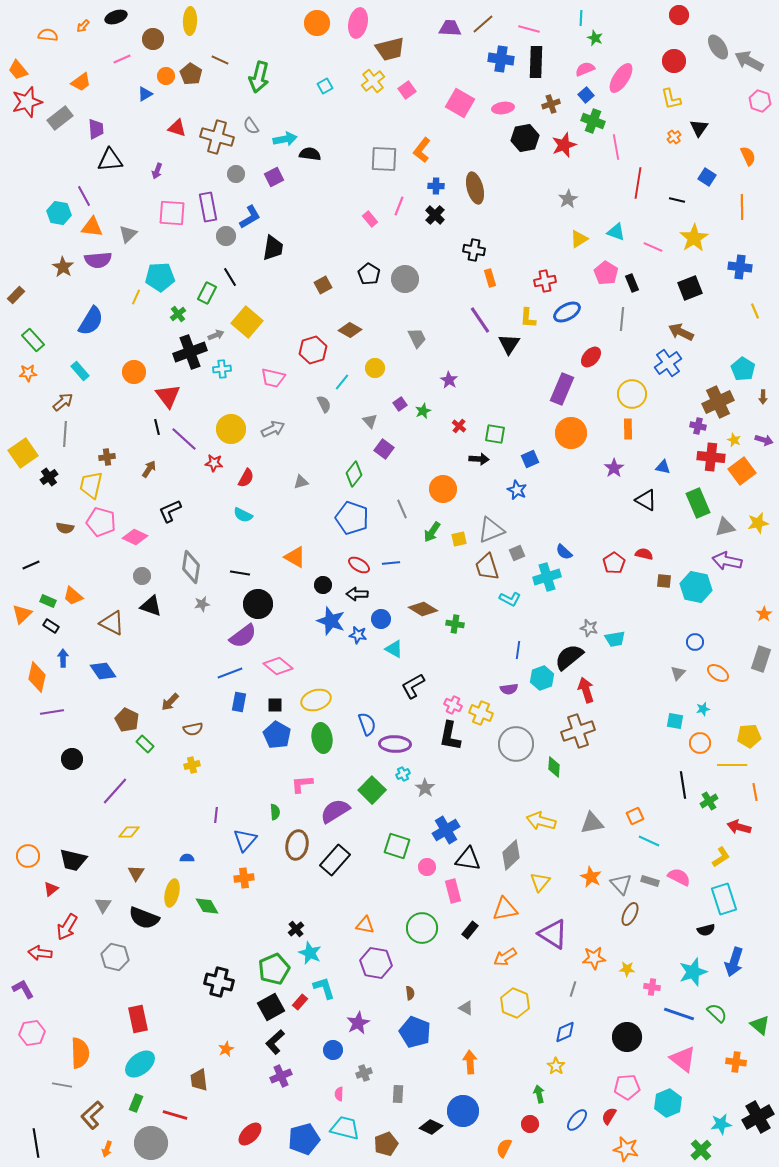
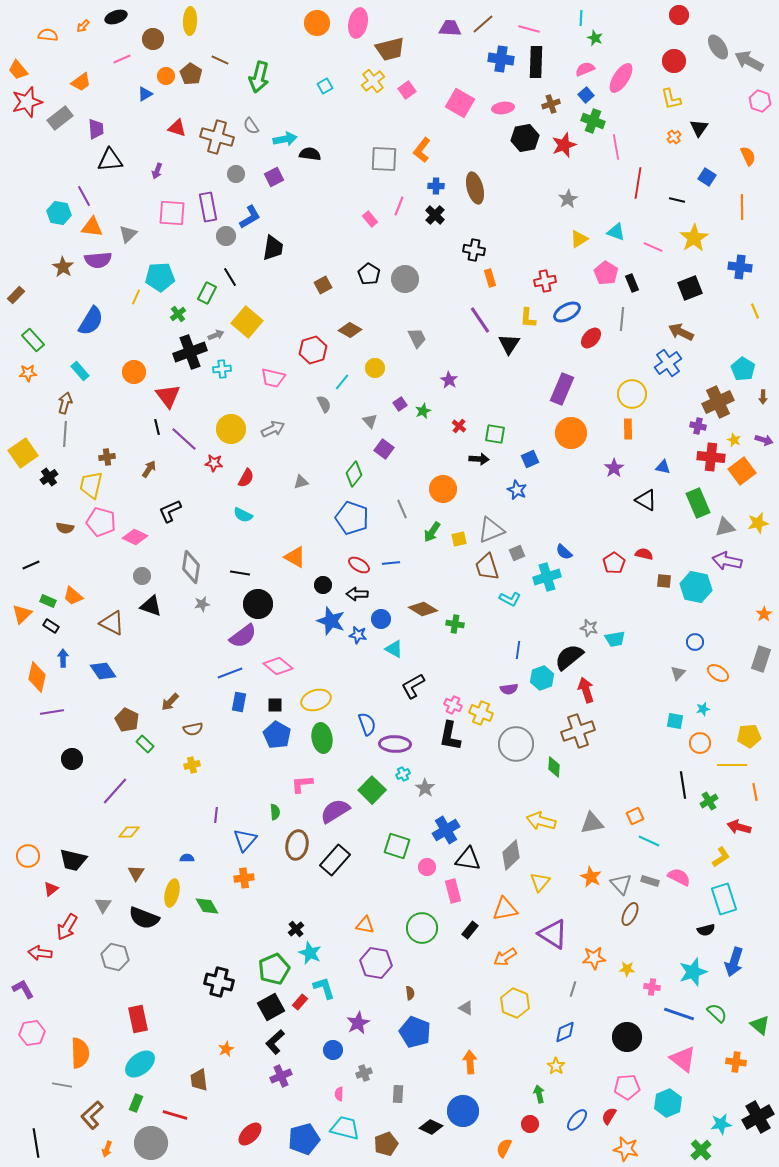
red ellipse at (591, 357): moved 19 px up
brown arrow at (63, 402): moved 2 px right, 1 px down; rotated 35 degrees counterclockwise
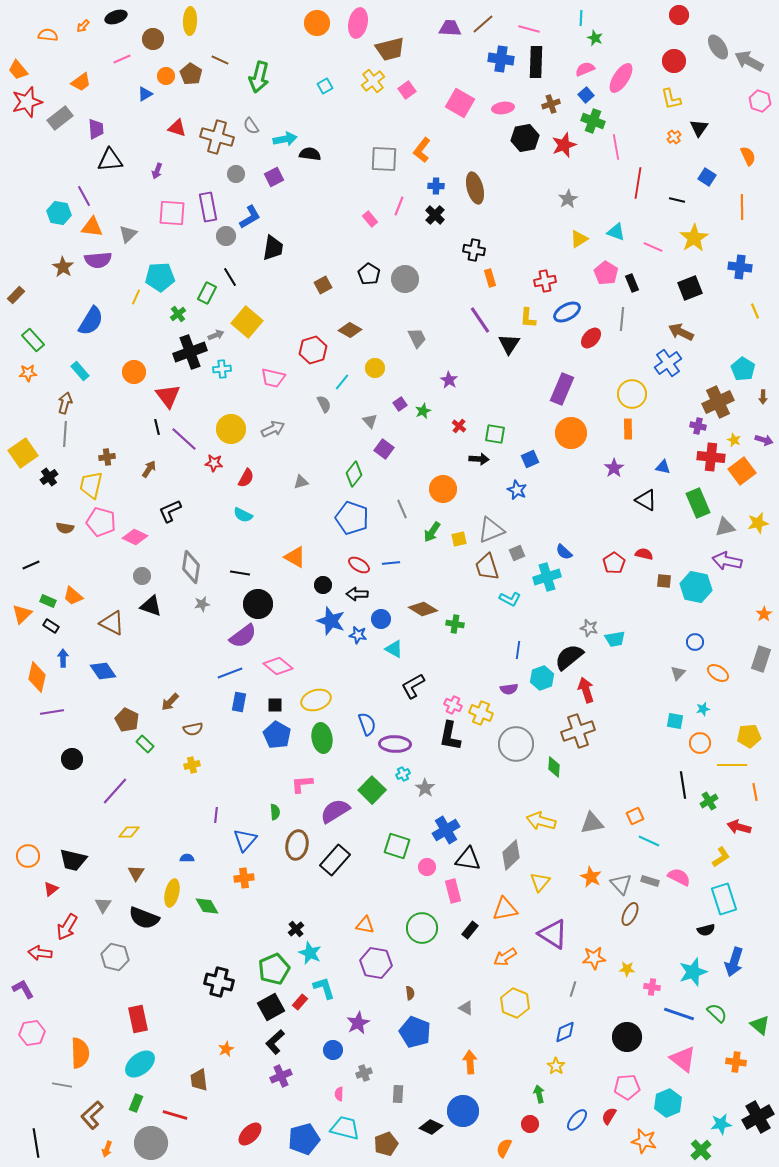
orange star at (626, 1149): moved 18 px right, 8 px up
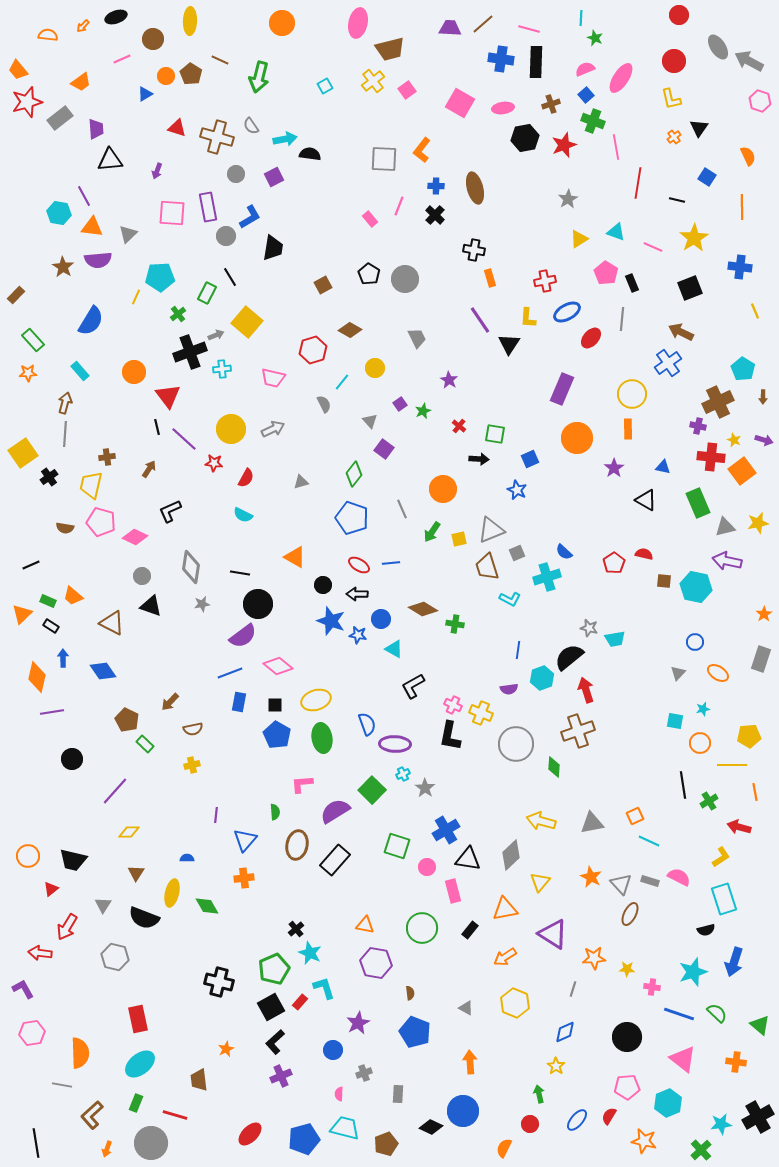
orange circle at (317, 23): moved 35 px left
orange circle at (571, 433): moved 6 px right, 5 px down
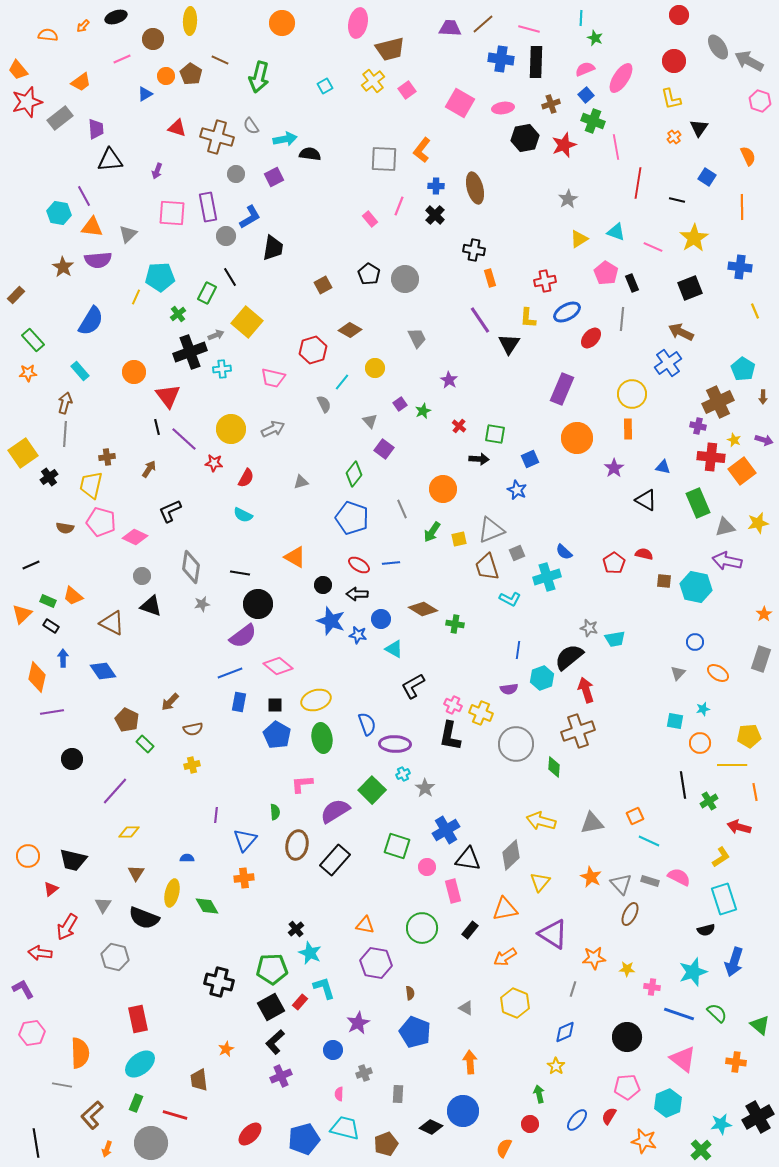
green pentagon at (274, 969): moved 2 px left; rotated 20 degrees clockwise
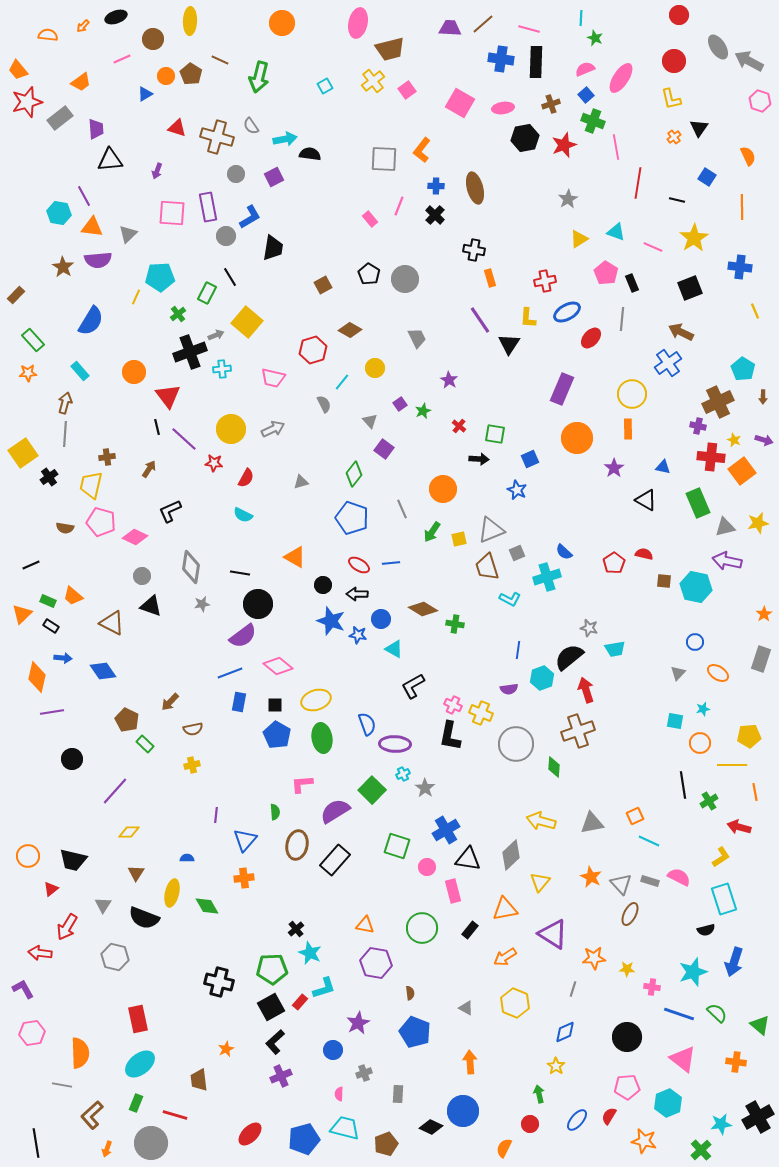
cyan trapezoid at (615, 639): moved 10 px down
blue arrow at (63, 658): rotated 96 degrees clockwise
cyan L-shape at (324, 988): rotated 90 degrees clockwise
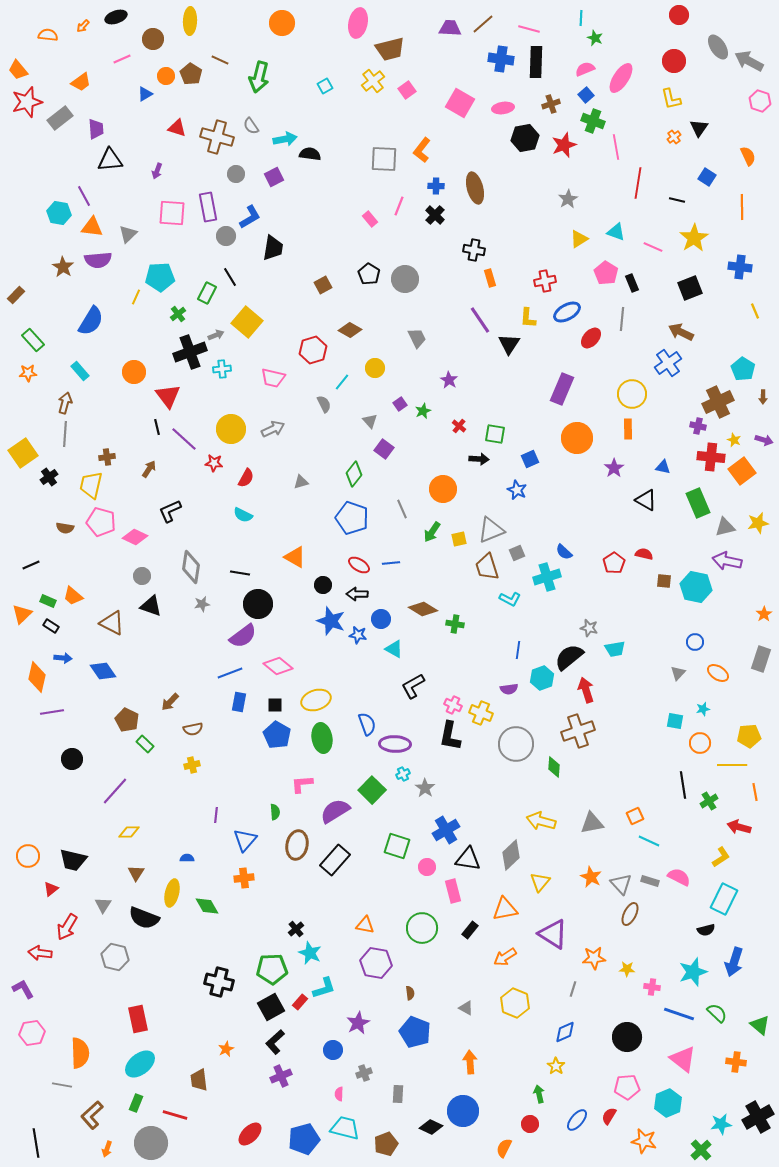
cyan rectangle at (724, 899): rotated 44 degrees clockwise
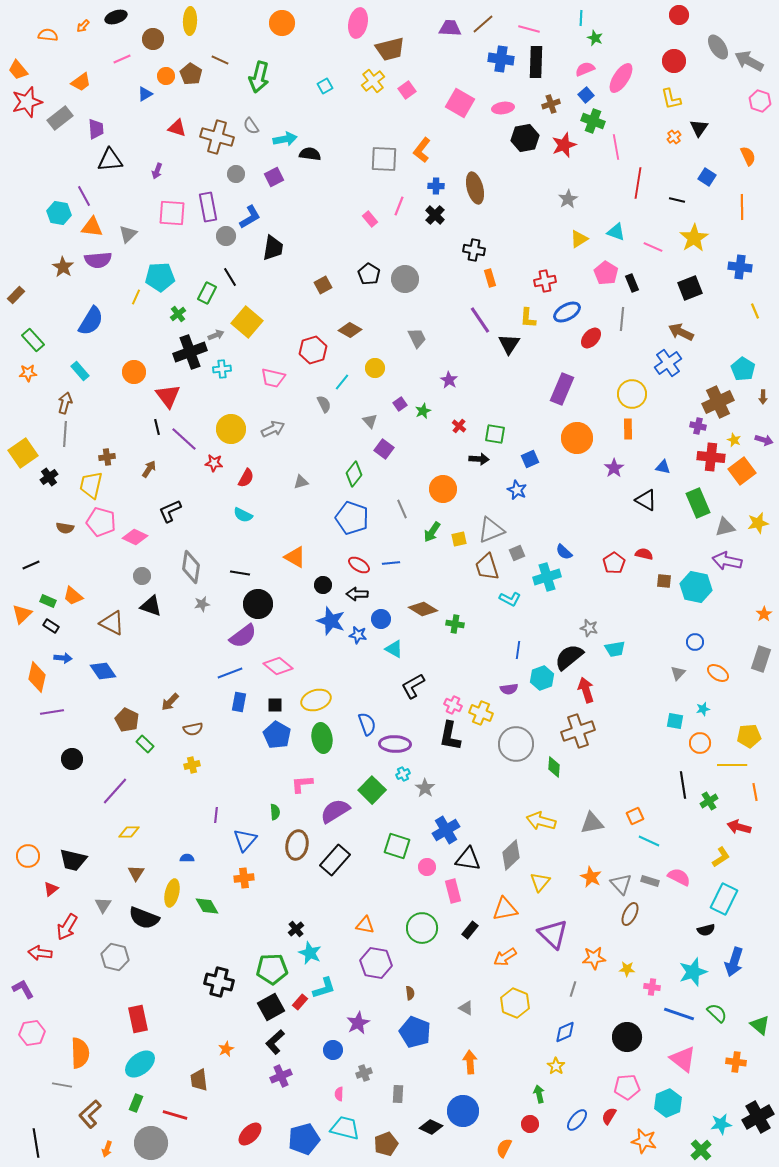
purple triangle at (553, 934): rotated 12 degrees clockwise
brown L-shape at (92, 1115): moved 2 px left, 1 px up
